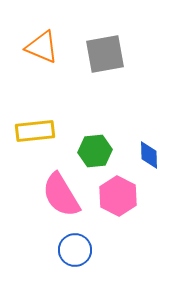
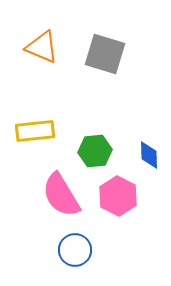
gray square: rotated 27 degrees clockwise
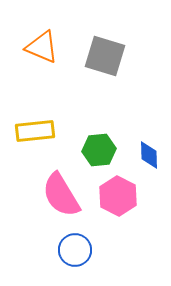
gray square: moved 2 px down
green hexagon: moved 4 px right, 1 px up
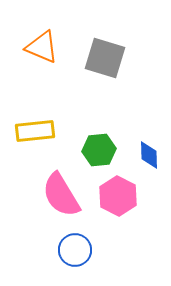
gray square: moved 2 px down
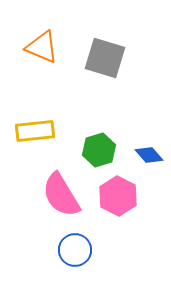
green hexagon: rotated 12 degrees counterclockwise
blue diamond: rotated 40 degrees counterclockwise
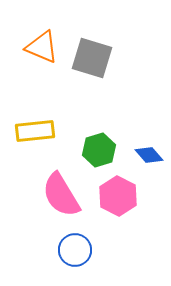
gray square: moved 13 px left
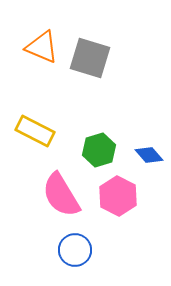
gray square: moved 2 px left
yellow rectangle: rotated 33 degrees clockwise
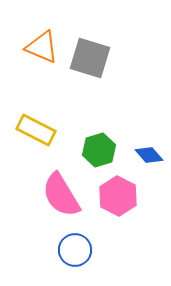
yellow rectangle: moved 1 px right, 1 px up
